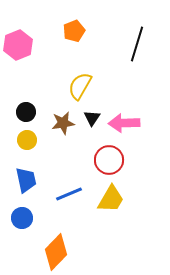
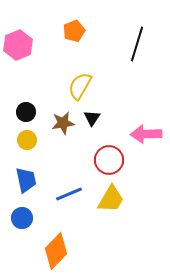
pink arrow: moved 22 px right, 11 px down
orange diamond: moved 1 px up
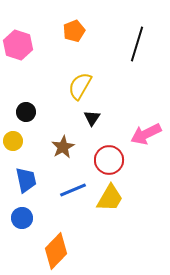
pink hexagon: rotated 20 degrees counterclockwise
brown star: moved 24 px down; rotated 20 degrees counterclockwise
pink arrow: rotated 24 degrees counterclockwise
yellow circle: moved 14 px left, 1 px down
blue line: moved 4 px right, 4 px up
yellow trapezoid: moved 1 px left, 1 px up
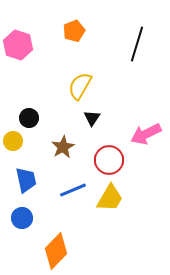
black circle: moved 3 px right, 6 px down
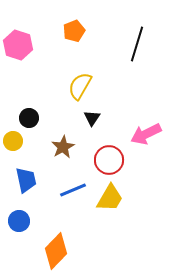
blue circle: moved 3 px left, 3 px down
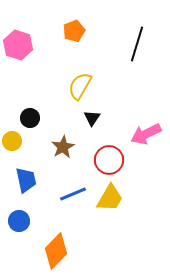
black circle: moved 1 px right
yellow circle: moved 1 px left
blue line: moved 4 px down
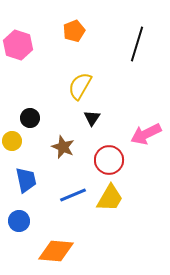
brown star: rotated 20 degrees counterclockwise
blue line: moved 1 px down
orange diamond: rotated 51 degrees clockwise
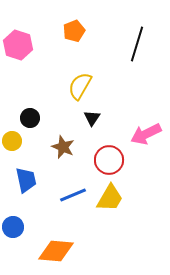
blue circle: moved 6 px left, 6 px down
